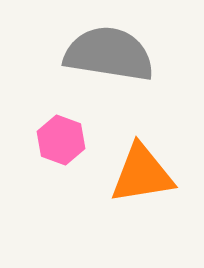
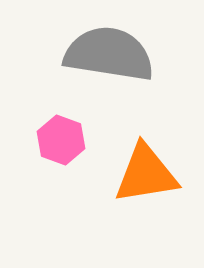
orange triangle: moved 4 px right
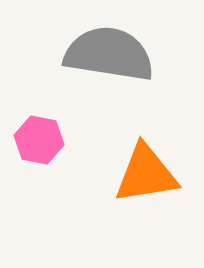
pink hexagon: moved 22 px left; rotated 9 degrees counterclockwise
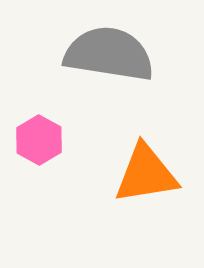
pink hexagon: rotated 18 degrees clockwise
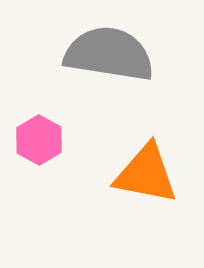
orange triangle: rotated 20 degrees clockwise
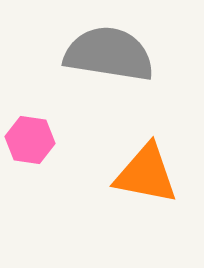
pink hexagon: moved 9 px left; rotated 21 degrees counterclockwise
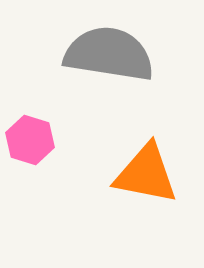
pink hexagon: rotated 9 degrees clockwise
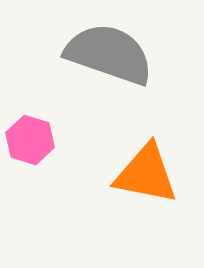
gray semicircle: rotated 10 degrees clockwise
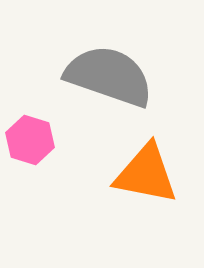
gray semicircle: moved 22 px down
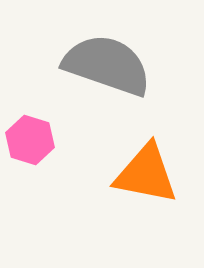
gray semicircle: moved 2 px left, 11 px up
